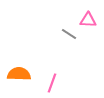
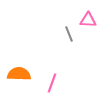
gray line: rotated 35 degrees clockwise
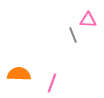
gray line: moved 4 px right, 1 px down
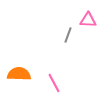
gray line: moved 5 px left; rotated 42 degrees clockwise
pink line: moved 2 px right; rotated 48 degrees counterclockwise
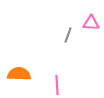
pink triangle: moved 3 px right, 3 px down
pink line: moved 3 px right, 2 px down; rotated 24 degrees clockwise
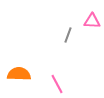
pink triangle: moved 1 px right, 2 px up
pink line: moved 1 px up; rotated 24 degrees counterclockwise
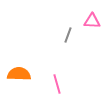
pink line: rotated 12 degrees clockwise
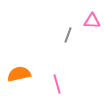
orange semicircle: rotated 15 degrees counterclockwise
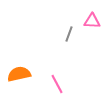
gray line: moved 1 px right, 1 px up
pink line: rotated 12 degrees counterclockwise
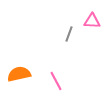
pink line: moved 1 px left, 3 px up
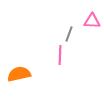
pink line: moved 4 px right, 26 px up; rotated 30 degrees clockwise
